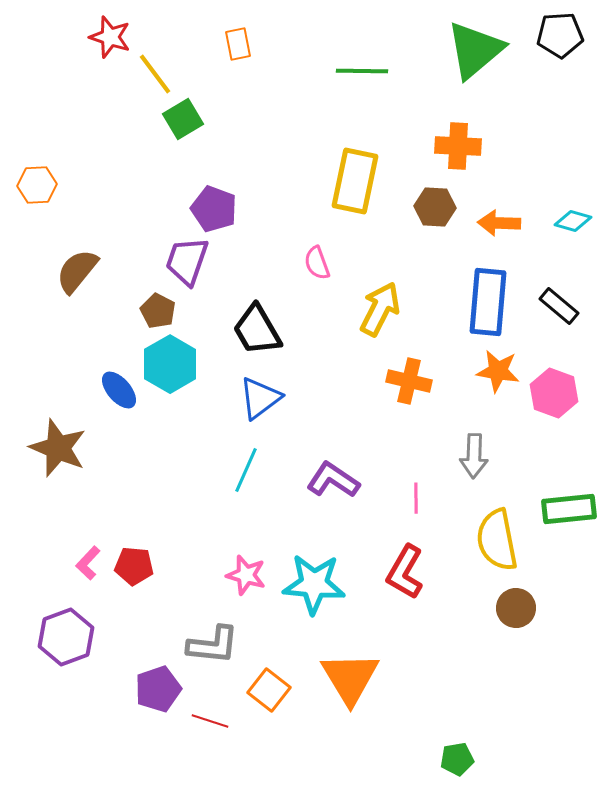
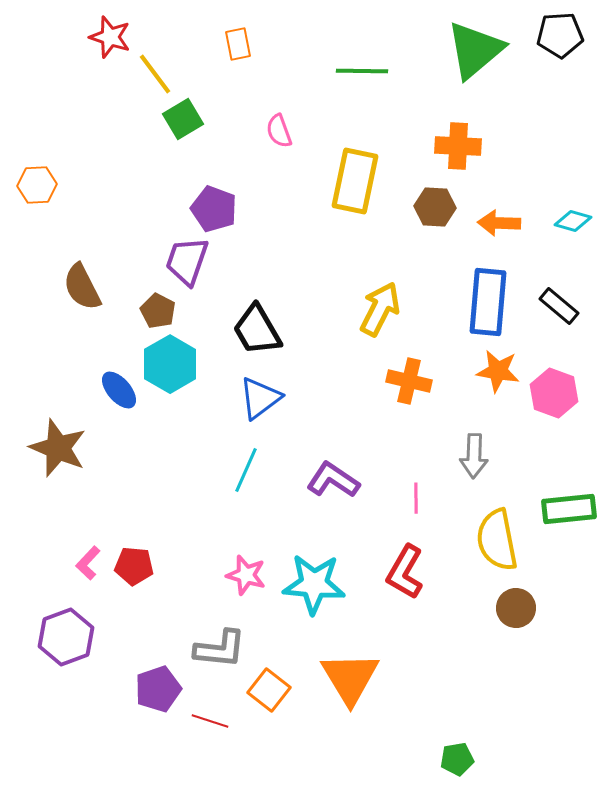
pink semicircle at (317, 263): moved 38 px left, 132 px up
brown semicircle at (77, 271): moved 5 px right, 16 px down; rotated 66 degrees counterclockwise
gray L-shape at (213, 645): moved 7 px right, 4 px down
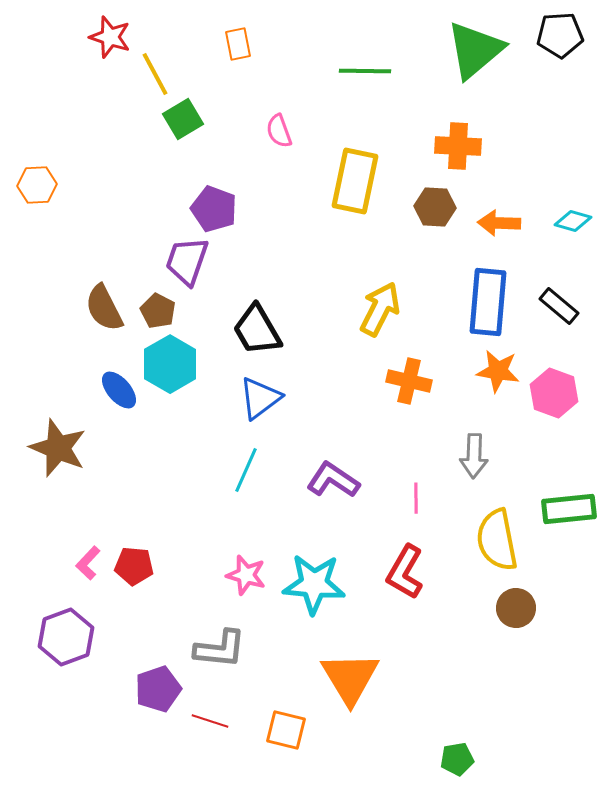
green line at (362, 71): moved 3 px right
yellow line at (155, 74): rotated 9 degrees clockwise
brown semicircle at (82, 287): moved 22 px right, 21 px down
orange square at (269, 690): moved 17 px right, 40 px down; rotated 24 degrees counterclockwise
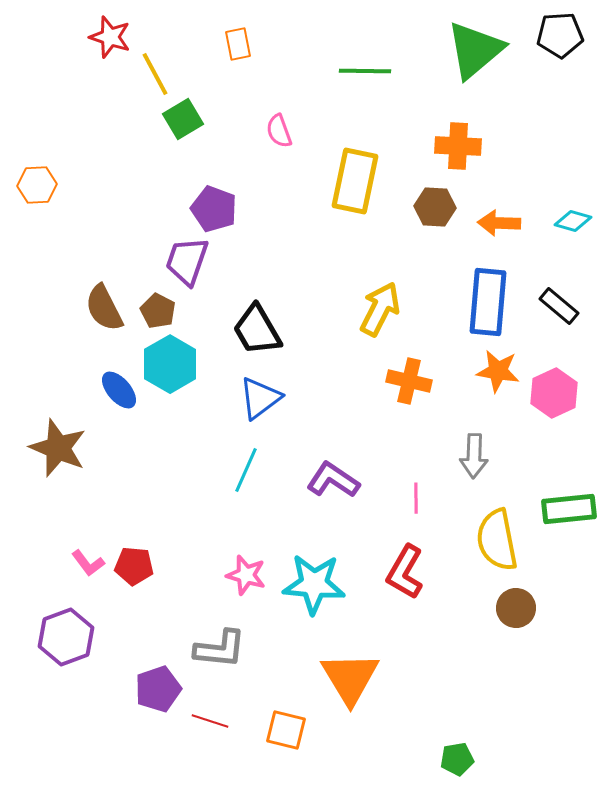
pink hexagon at (554, 393): rotated 15 degrees clockwise
pink L-shape at (88, 563): rotated 80 degrees counterclockwise
